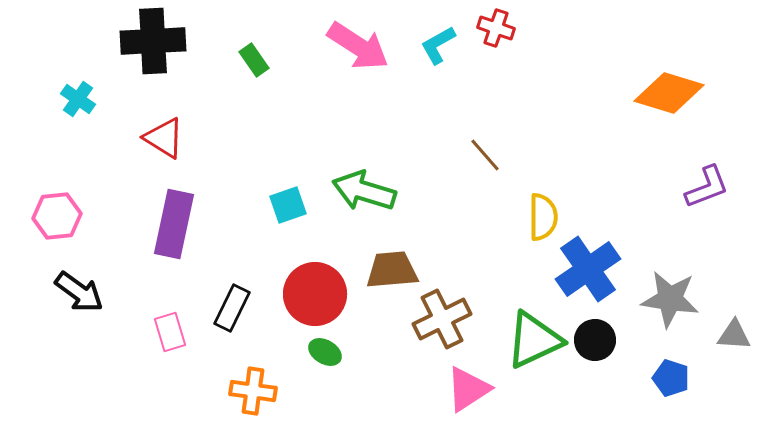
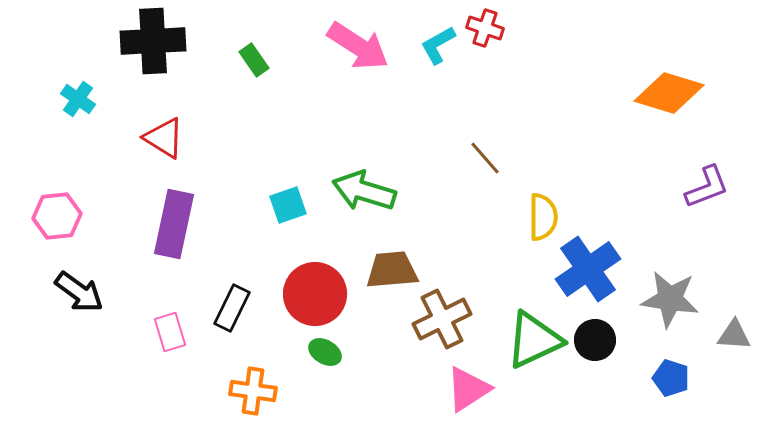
red cross: moved 11 px left
brown line: moved 3 px down
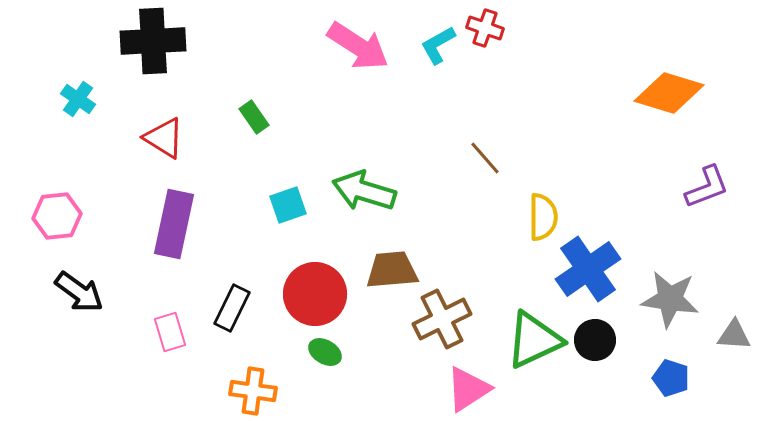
green rectangle: moved 57 px down
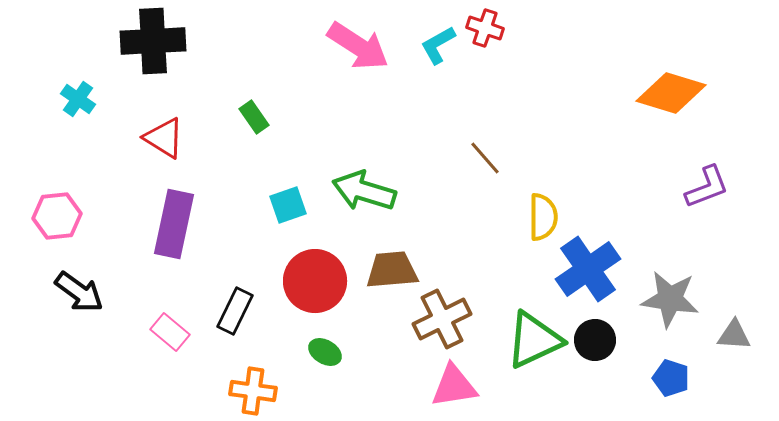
orange diamond: moved 2 px right
red circle: moved 13 px up
black rectangle: moved 3 px right, 3 px down
pink rectangle: rotated 33 degrees counterclockwise
pink triangle: moved 14 px left, 3 px up; rotated 24 degrees clockwise
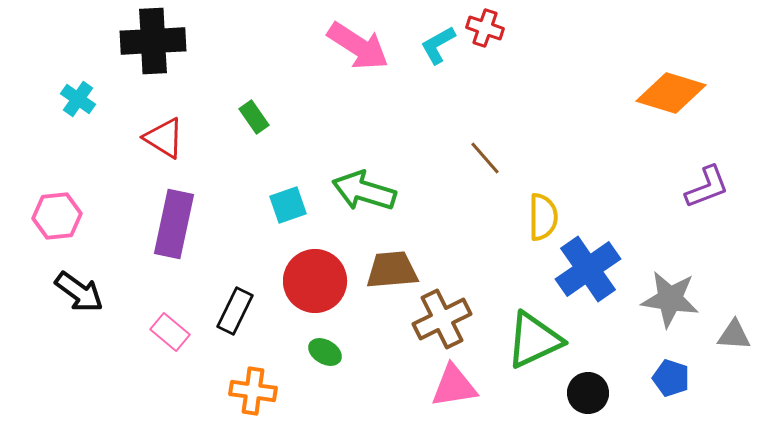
black circle: moved 7 px left, 53 px down
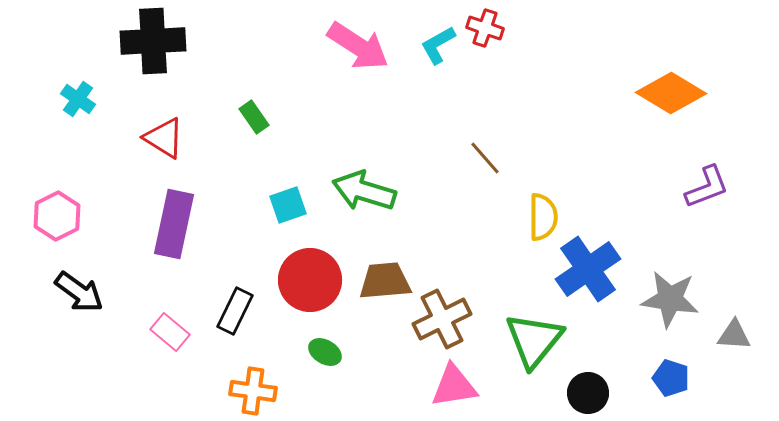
orange diamond: rotated 14 degrees clockwise
pink hexagon: rotated 21 degrees counterclockwise
brown trapezoid: moved 7 px left, 11 px down
red circle: moved 5 px left, 1 px up
green triangle: rotated 26 degrees counterclockwise
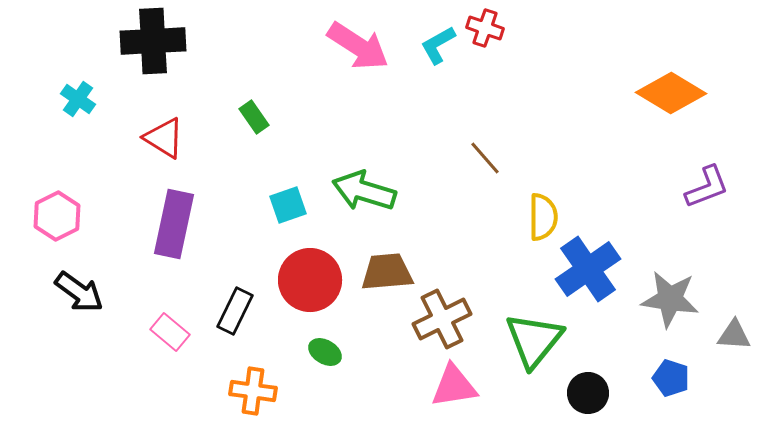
brown trapezoid: moved 2 px right, 9 px up
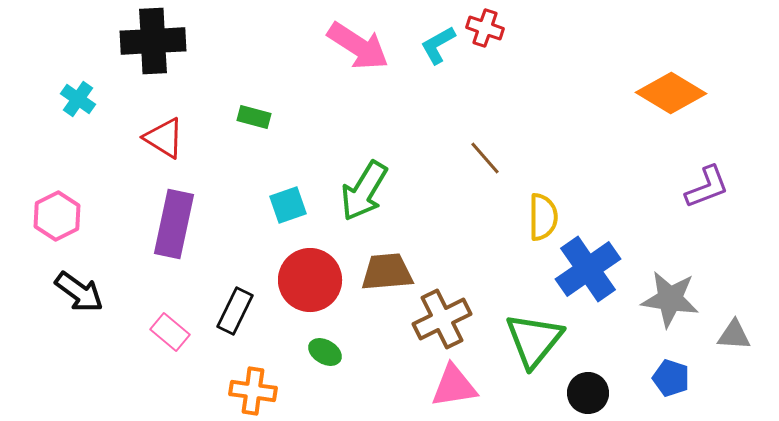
green rectangle: rotated 40 degrees counterclockwise
green arrow: rotated 76 degrees counterclockwise
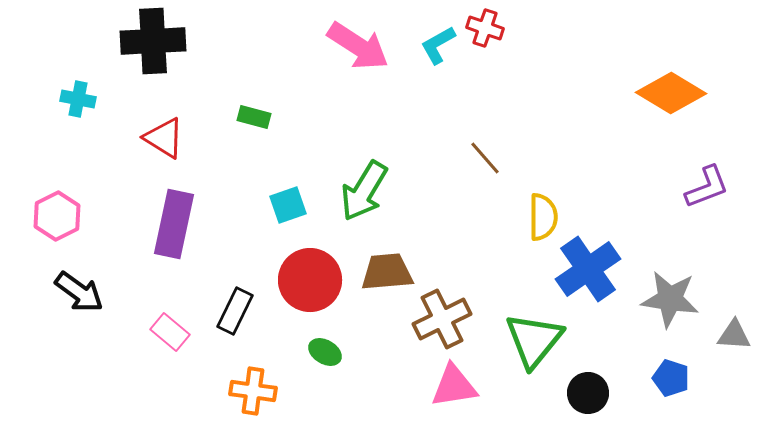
cyan cross: rotated 24 degrees counterclockwise
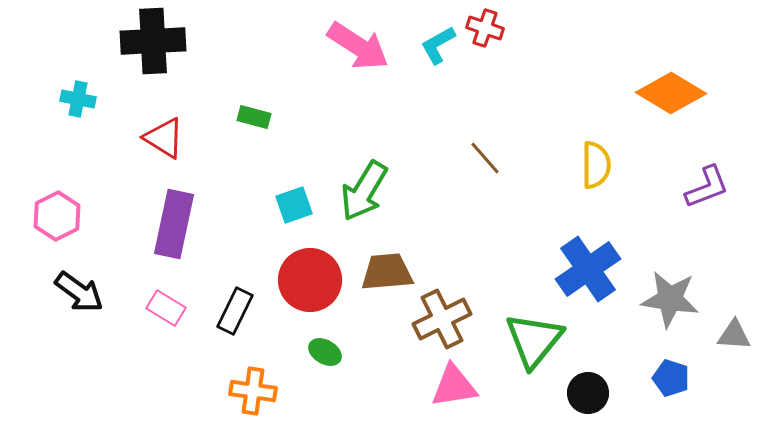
cyan square: moved 6 px right
yellow semicircle: moved 53 px right, 52 px up
pink rectangle: moved 4 px left, 24 px up; rotated 9 degrees counterclockwise
